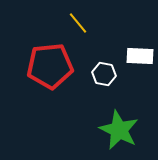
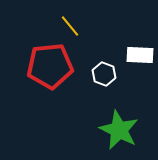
yellow line: moved 8 px left, 3 px down
white rectangle: moved 1 px up
white hexagon: rotated 10 degrees clockwise
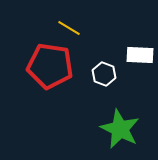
yellow line: moved 1 px left, 2 px down; rotated 20 degrees counterclockwise
red pentagon: rotated 15 degrees clockwise
green star: moved 1 px right, 1 px up
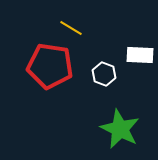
yellow line: moved 2 px right
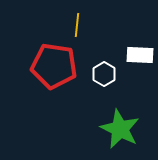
yellow line: moved 6 px right, 3 px up; rotated 65 degrees clockwise
red pentagon: moved 4 px right
white hexagon: rotated 10 degrees clockwise
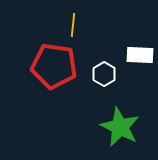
yellow line: moved 4 px left
green star: moved 2 px up
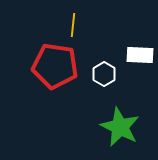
red pentagon: moved 1 px right
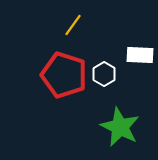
yellow line: rotated 30 degrees clockwise
red pentagon: moved 9 px right, 9 px down; rotated 9 degrees clockwise
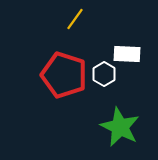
yellow line: moved 2 px right, 6 px up
white rectangle: moved 13 px left, 1 px up
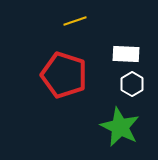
yellow line: moved 2 px down; rotated 35 degrees clockwise
white rectangle: moved 1 px left
white hexagon: moved 28 px right, 10 px down
